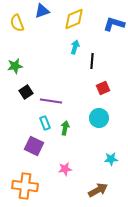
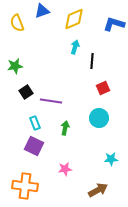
cyan rectangle: moved 10 px left
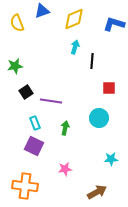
red square: moved 6 px right; rotated 24 degrees clockwise
brown arrow: moved 1 px left, 2 px down
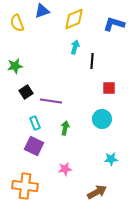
cyan circle: moved 3 px right, 1 px down
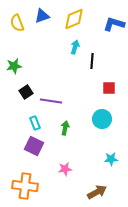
blue triangle: moved 5 px down
green star: moved 1 px left
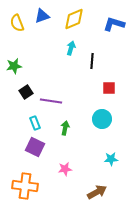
cyan arrow: moved 4 px left, 1 px down
purple square: moved 1 px right, 1 px down
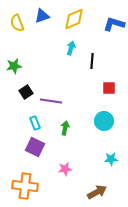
cyan circle: moved 2 px right, 2 px down
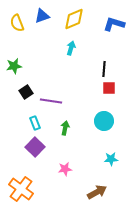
black line: moved 12 px right, 8 px down
purple square: rotated 18 degrees clockwise
orange cross: moved 4 px left, 3 px down; rotated 30 degrees clockwise
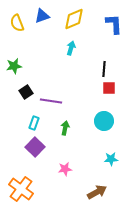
blue L-shape: rotated 70 degrees clockwise
cyan rectangle: moved 1 px left; rotated 40 degrees clockwise
